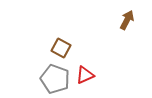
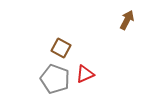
red triangle: moved 1 px up
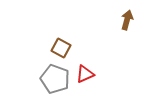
brown arrow: rotated 12 degrees counterclockwise
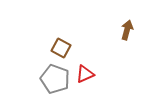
brown arrow: moved 10 px down
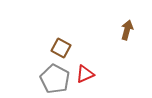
gray pentagon: rotated 8 degrees clockwise
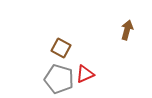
gray pentagon: moved 4 px right; rotated 12 degrees counterclockwise
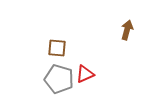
brown square: moved 4 px left; rotated 24 degrees counterclockwise
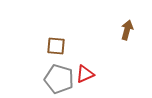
brown square: moved 1 px left, 2 px up
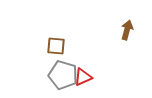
red triangle: moved 2 px left, 3 px down
gray pentagon: moved 4 px right, 4 px up
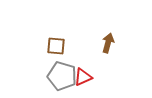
brown arrow: moved 19 px left, 13 px down
gray pentagon: moved 1 px left, 1 px down
